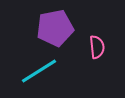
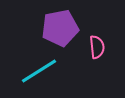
purple pentagon: moved 5 px right
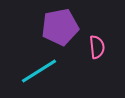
purple pentagon: moved 1 px up
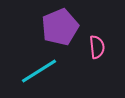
purple pentagon: rotated 12 degrees counterclockwise
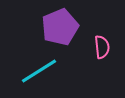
pink semicircle: moved 5 px right
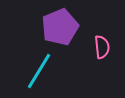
cyan line: rotated 27 degrees counterclockwise
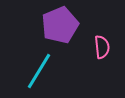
purple pentagon: moved 2 px up
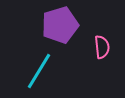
purple pentagon: rotated 6 degrees clockwise
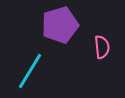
cyan line: moved 9 px left
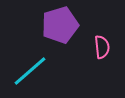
cyan line: rotated 18 degrees clockwise
